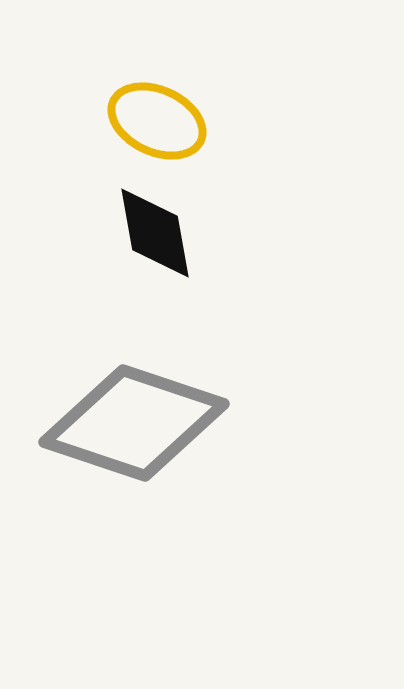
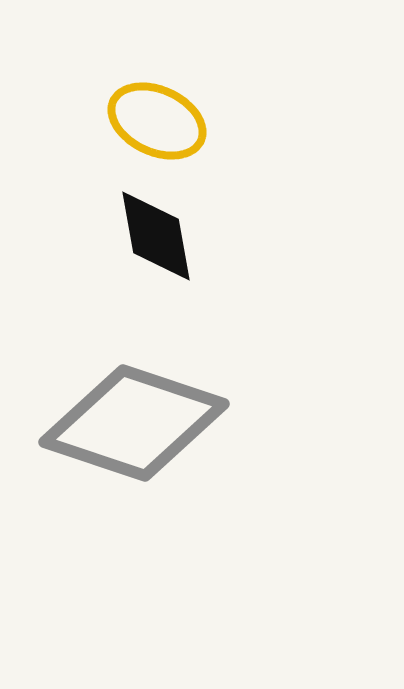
black diamond: moved 1 px right, 3 px down
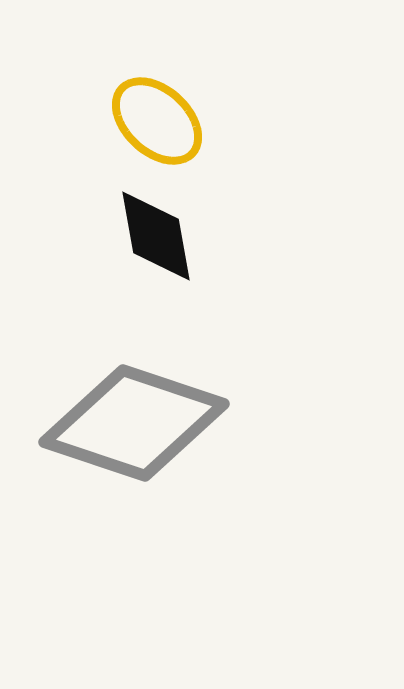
yellow ellipse: rotated 18 degrees clockwise
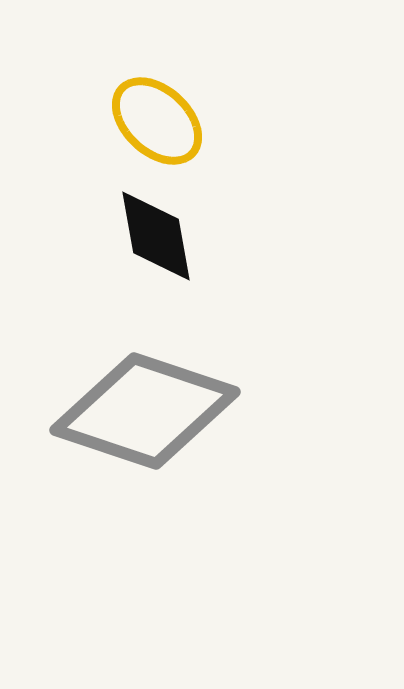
gray diamond: moved 11 px right, 12 px up
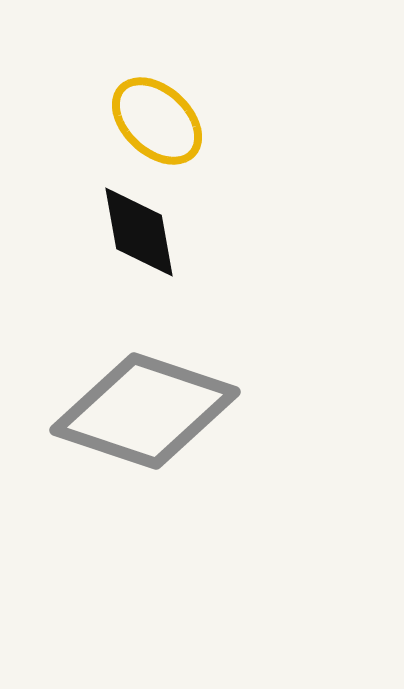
black diamond: moved 17 px left, 4 px up
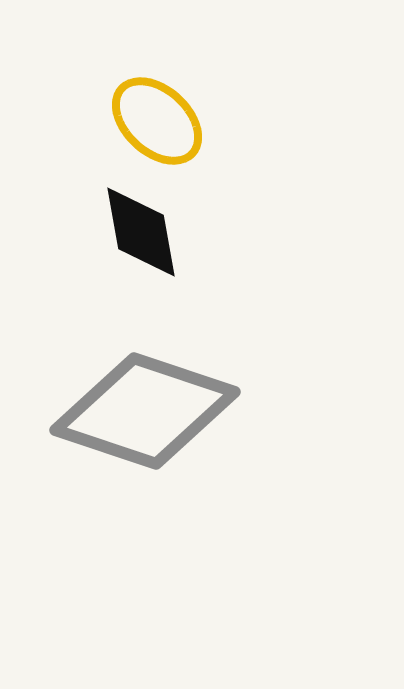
black diamond: moved 2 px right
